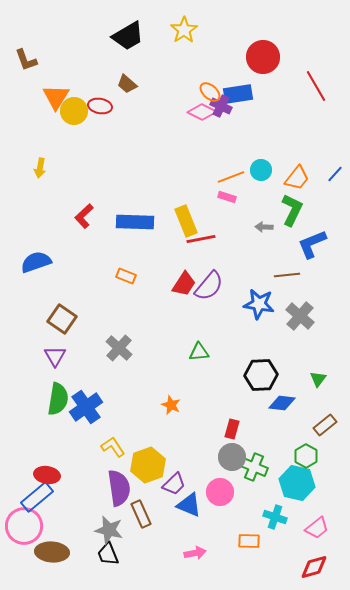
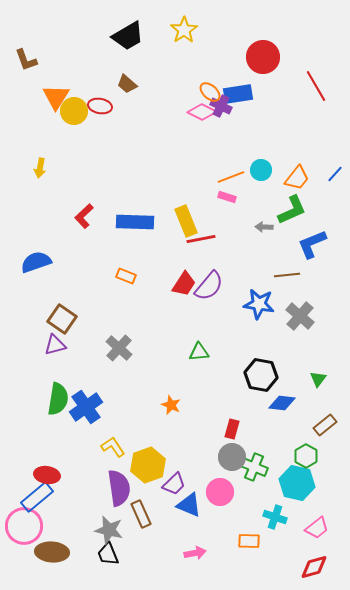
green L-shape at (292, 210): rotated 40 degrees clockwise
purple triangle at (55, 356): moved 11 px up; rotated 45 degrees clockwise
black hexagon at (261, 375): rotated 12 degrees clockwise
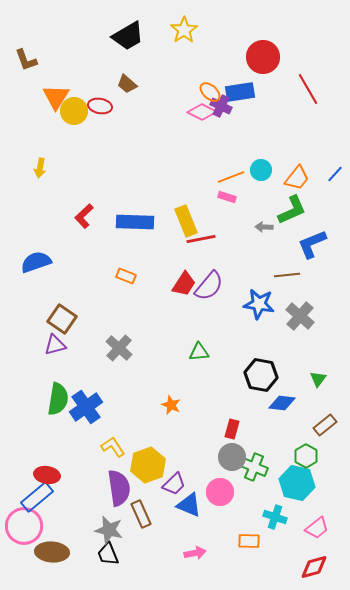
red line at (316, 86): moved 8 px left, 3 px down
blue rectangle at (238, 94): moved 2 px right, 2 px up
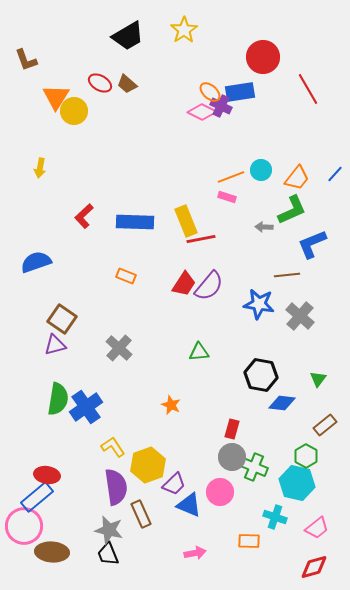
red ellipse at (100, 106): moved 23 px up; rotated 20 degrees clockwise
purple semicircle at (119, 488): moved 3 px left, 1 px up
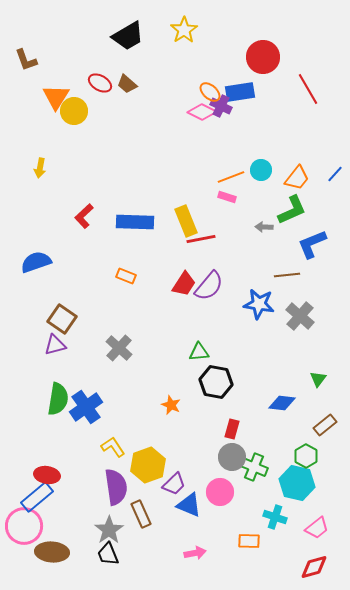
black hexagon at (261, 375): moved 45 px left, 7 px down
gray star at (109, 530): rotated 24 degrees clockwise
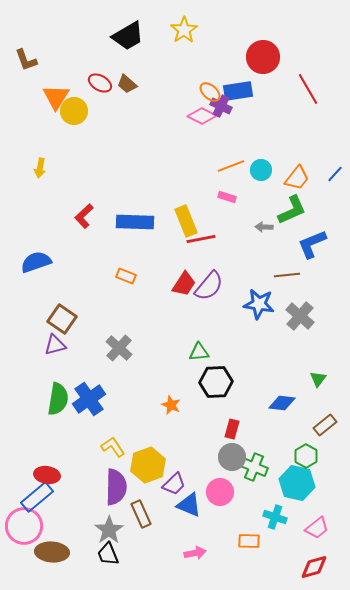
blue rectangle at (240, 92): moved 2 px left, 1 px up
pink diamond at (202, 112): moved 4 px down
orange line at (231, 177): moved 11 px up
black hexagon at (216, 382): rotated 12 degrees counterclockwise
blue cross at (86, 407): moved 3 px right, 8 px up
purple semicircle at (116, 487): rotated 9 degrees clockwise
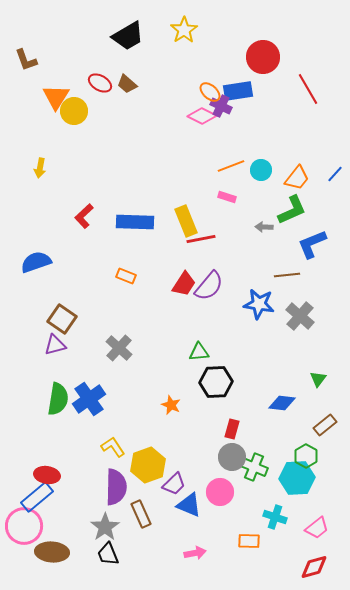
cyan hexagon at (297, 483): moved 5 px up; rotated 16 degrees counterclockwise
gray star at (109, 530): moved 4 px left, 3 px up
